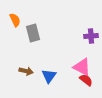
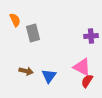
red semicircle: moved 1 px right, 1 px down; rotated 96 degrees counterclockwise
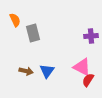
blue triangle: moved 2 px left, 5 px up
red semicircle: moved 1 px right, 1 px up
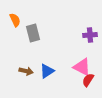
purple cross: moved 1 px left, 1 px up
blue triangle: rotated 21 degrees clockwise
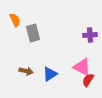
blue triangle: moved 3 px right, 3 px down
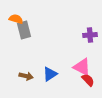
orange semicircle: moved 1 px right, 1 px up; rotated 48 degrees counterclockwise
gray rectangle: moved 9 px left, 3 px up
brown arrow: moved 5 px down
red semicircle: rotated 104 degrees clockwise
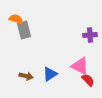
pink triangle: moved 2 px left, 1 px up
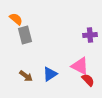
orange semicircle: rotated 24 degrees clockwise
gray rectangle: moved 1 px right, 5 px down
brown arrow: rotated 24 degrees clockwise
